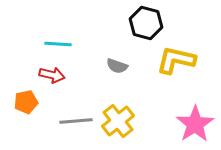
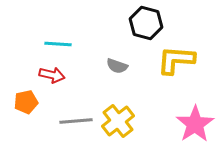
yellow L-shape: rotated 9 degrees counterclockwise
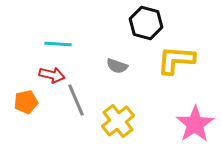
gray line: moved 21 px up; rotated 72 degrees clockwise
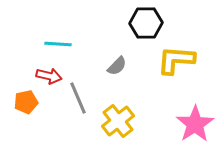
black hexagon: rotated 16 degrees counterclockwise
gray semicircle: rotated 65 degrees counterclockwise
red arrow: moved 3 px left, 1 px down
gray line: moved 2 px right, 2 px up
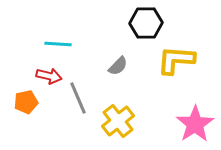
gray semicircle: moved 1 px right
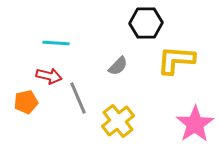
cyan line: moved 2 px left, 1 px up
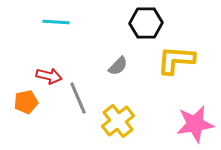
cyan line: moved 21 px up
pink star: rotated 24 degrees clockwise
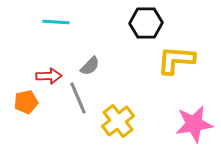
gray semicircle: moved 28 px left
red arrow: rotated 15 degrees counterclockwise
pink star: moved 1 px left
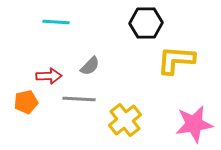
gray line: moved 1 px right, 1 px down; rotated 64 degrees counterclockwise
yellow cross: moved 7 px right, 1 px up
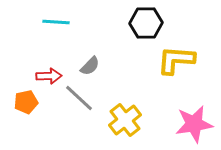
gray line: moved 1 px up; rotated 40 degrees clockwise
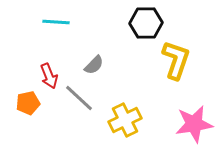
yellow L-shape: rotated 105 degrees clockwise
gray semicircle: moved 4 px right, 1 px up
red arrow: rotated 70 degrees clockwise
orange pentagon: moved 2 px right, 1 px down
yellow cross: rotated 12 degrees clockwise
